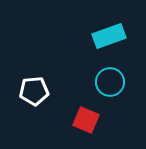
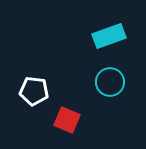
white pentagon: rotated 12 degrees clockwise
red square: moved 19 px left
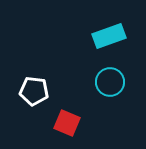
red square: moved 3 px down
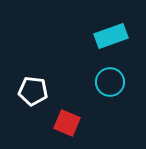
cyan rectangle: moved 2 px right
white pentagon: moved 1 px left
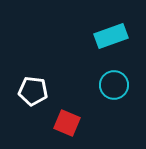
cyan circle: moved 4 px right, 3 px down
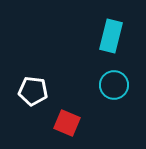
cyan rectangle: rotated 56 degrees counterclockwise
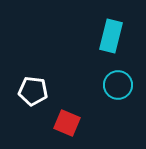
cyan circle: moved 4 px right
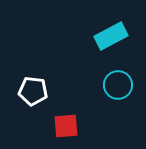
cyan rectangle: rotated 48 degrees clockwise
red square: moved 1 px left, 3 px down; rotated 28 degrees counterclockwise
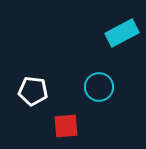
cyan rectangle: moved 11 px right, 3 px up
cyan circle: moved 19 px left, 2 px down
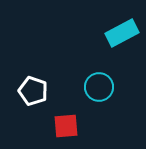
white pentagon: rotated 12 degrees clockwise
